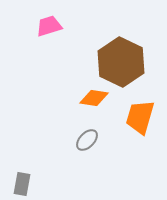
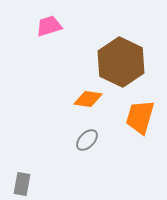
orange diamond: moved 6 px left, 1 px down
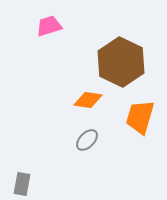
orange diamond: moved 1 px down
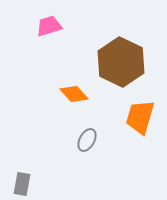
orange diamond: moved 14 px left, 6 px up; rotated 40 degrees clockwise
gray ellipse: rotated 15 degrees counterclockwise
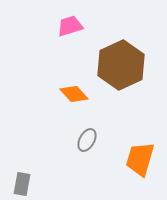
pink trapezoid: moved 21 px right
brown hexagon: moved 3 px down; rotated 9 degrees clockwise
orange trapezoid: moved 42 px down
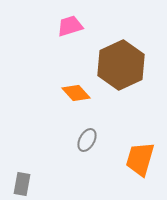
orange diamond: moved 2 px right, 1 px up
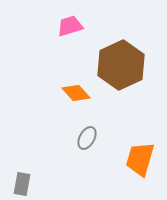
gray ellipse: moved 2 px up
